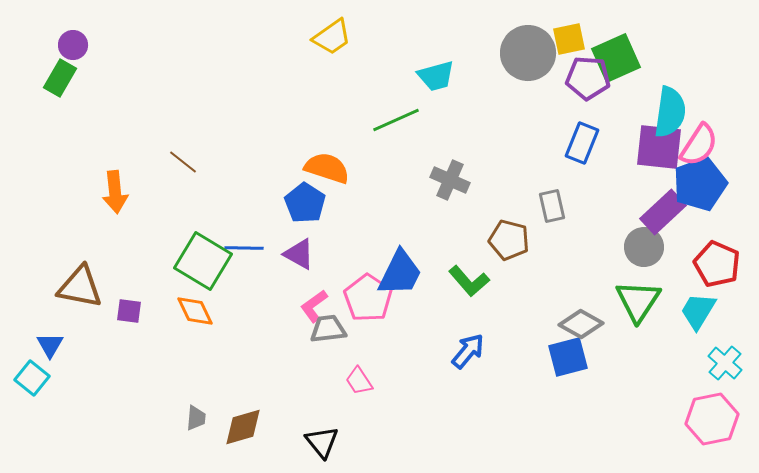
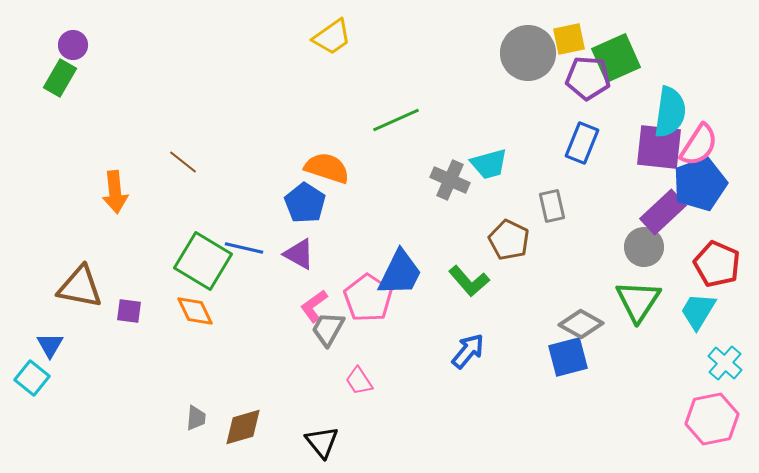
cyan trapezoid at (436, 76): moved 53 px right, 88 px down
brown pentagon at (509, 240): rotated 12 degrees clockwise
blue line at (244, 248): rotated 12 degrees clockwise
gray trapezoid at (328, 329): rotated 54 degrees counterclockwise
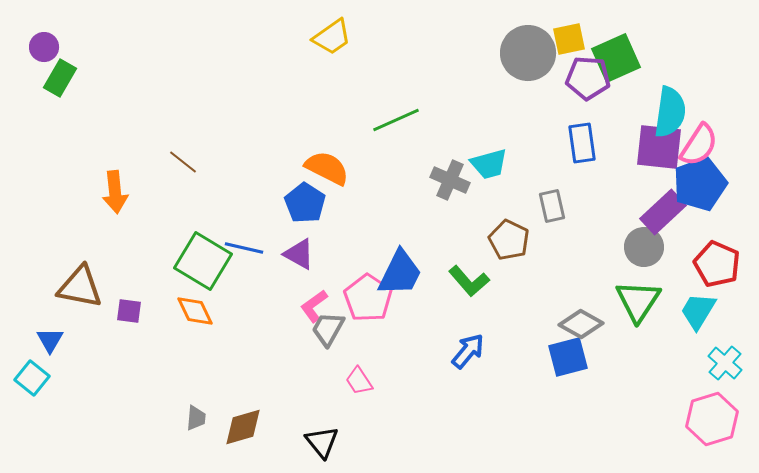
purple circle at (73, 45): moved 29 px left, 2 px down
blue rectangle at (582, 143): rotated 30 degrees counterclockwise
orange semicircle at (327, 168): rotated 9 degrees clockwise
blue triangle at (50, 345): moved 5 px up
pink hexagon at (712, 419): rotated 6 degrees counterclockwise
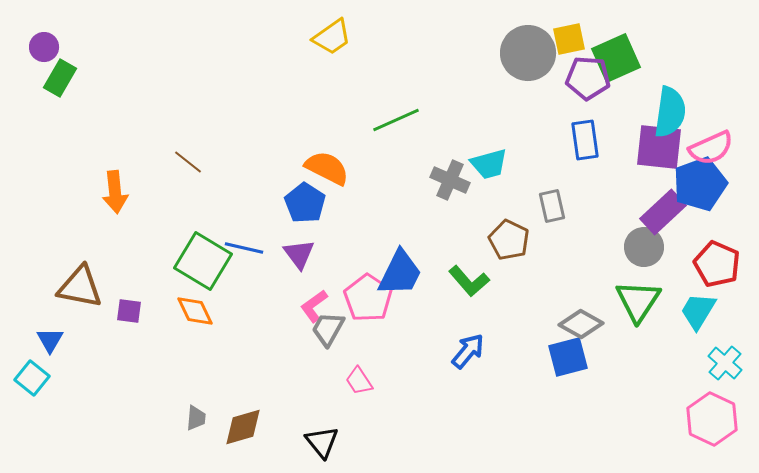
blue rectangle at (582, 143): moved 3 px right, 3 px up
pink semicircle at (699, 145): moved 12 px right, 3 px down; rotated 33 degrees clockwise
brown line at (183, 162): moved 5 px right
purple triangle at (299, 254): rotated 24 degrees clockwise
pink hexagon at (712, 419): rotated 18 degrees counterclockwise
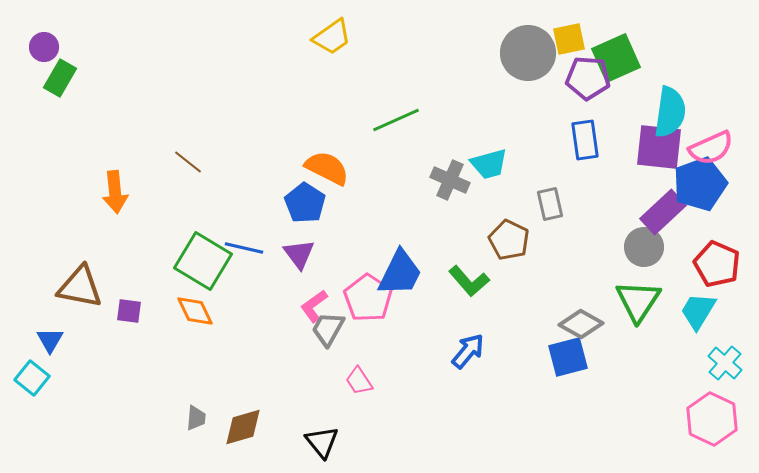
gray rectangle at (552, 206): moved 2 px left, 2 px up
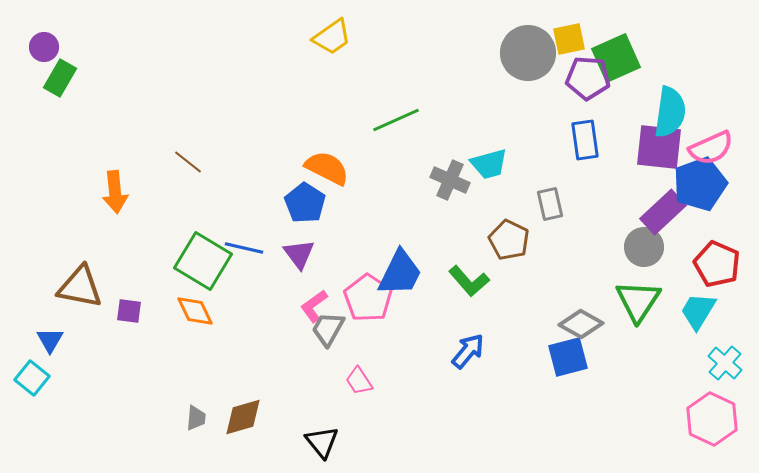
brown diamond at (243, 427): moved 10 px up
